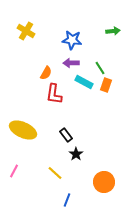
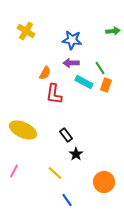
orange semicircle: moved 1 px left
blue line: rotated 56 degrees counterclockwise
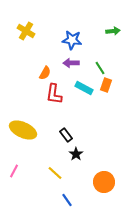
cyan rectangle: moved 6 px down
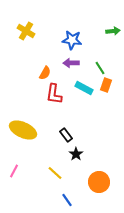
orange circle: moved 5 px left
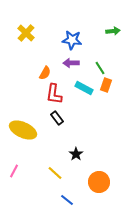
yellow cross: moved 2 px down; rotated 12 degrees clockwise
black rectangle: moved 9 px left, 17 px up
blue line: rotated 16 degrees counterclockwise
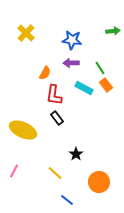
orange rectangle: rotated 56 degrees counterclockwise
red L-shape: moved 1 px down
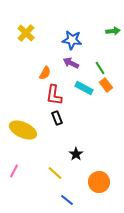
purple arrow: rotated 28 degrees clockwise
black rectangle: rotated 16 degrees clockwise
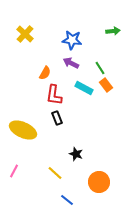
yellow cross: moved 1 px left, 1 px down
black star: rotated 16 degrees counterclockwise
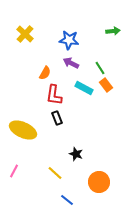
blue star: moved 3 px left
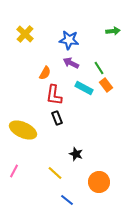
green line: moved 1 px left
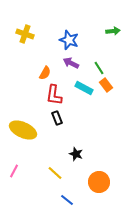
yellow cross: rotated 24 degrees counterclockwise
blue star: rotated 12 degrees clockwise
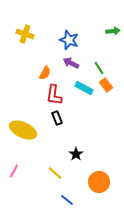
black star: rotated 16 degrees clockwise
